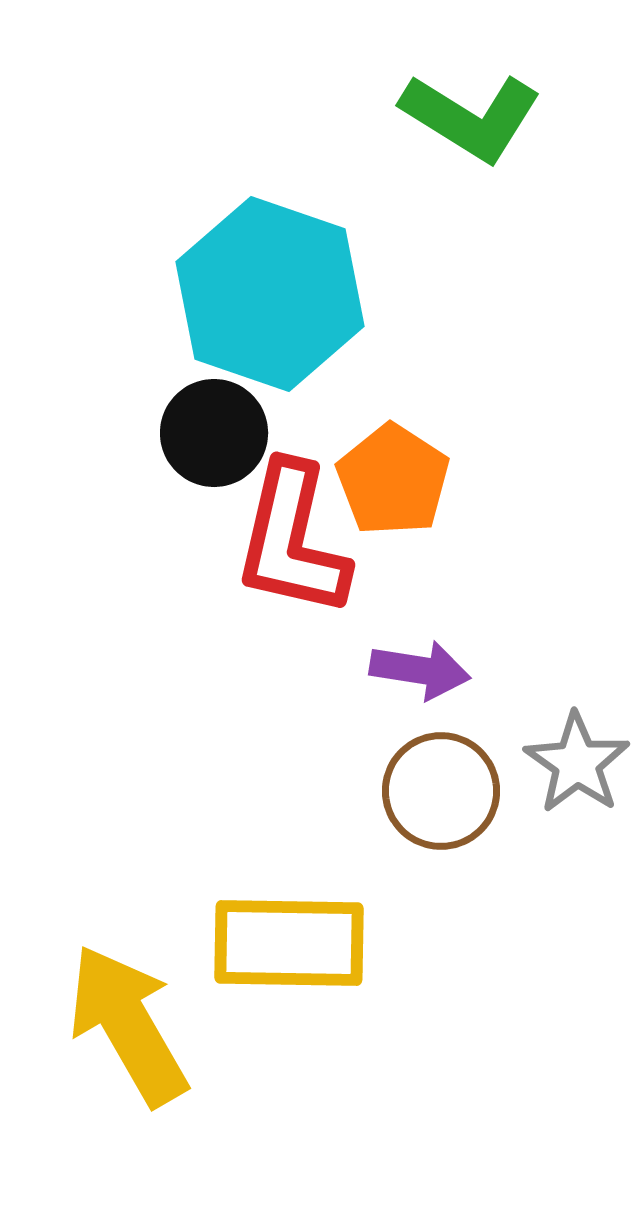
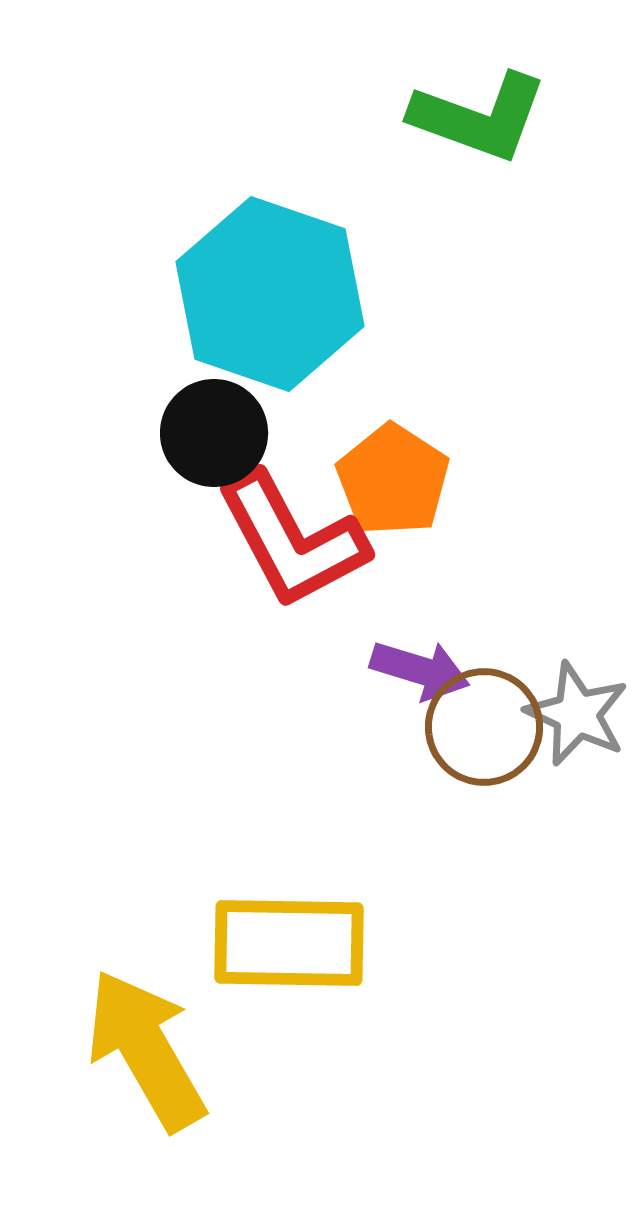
green L-shape: moved 8 px right; rotated 12 degrees counterclockwise
red L-shape: rotated 41 degrees counterclockwise
purple arrow: rotated 8 degrees clockwise
gray star: moved 49 px up; rotated 10 degrees counterclockwise
brown circle: moved 43 px right, 64 px up
yellow arrow: moved 18 px right, 25 px down
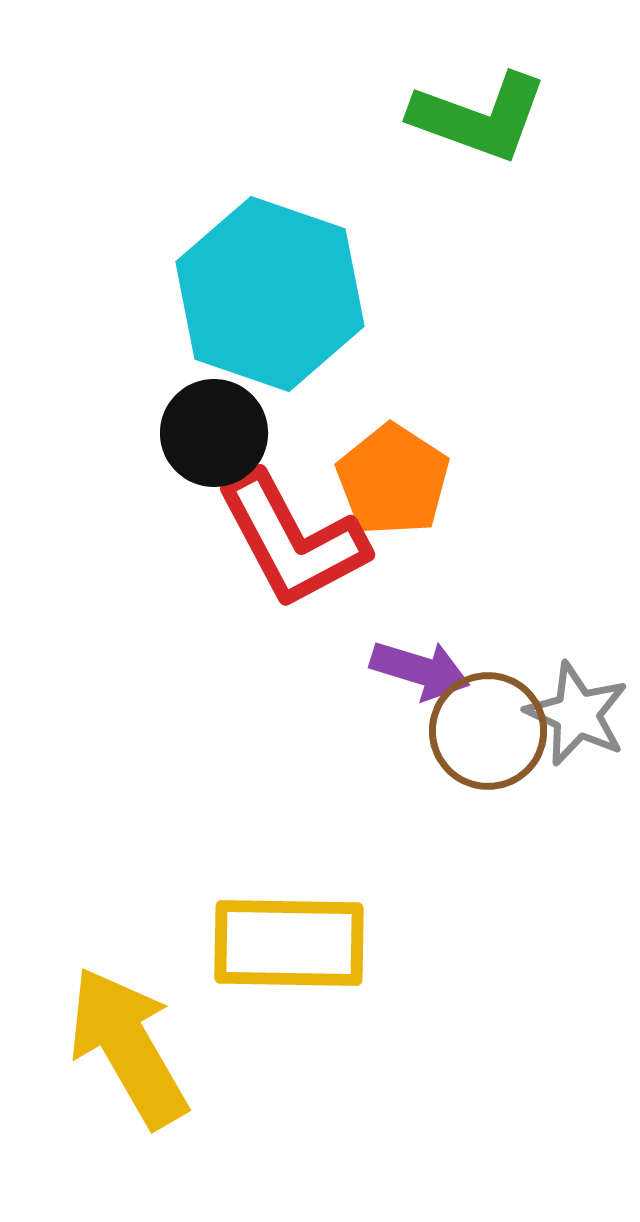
brown circle: moved 4 px right, 4 px down
yellow arrow: moved 18 px left, 3 px up
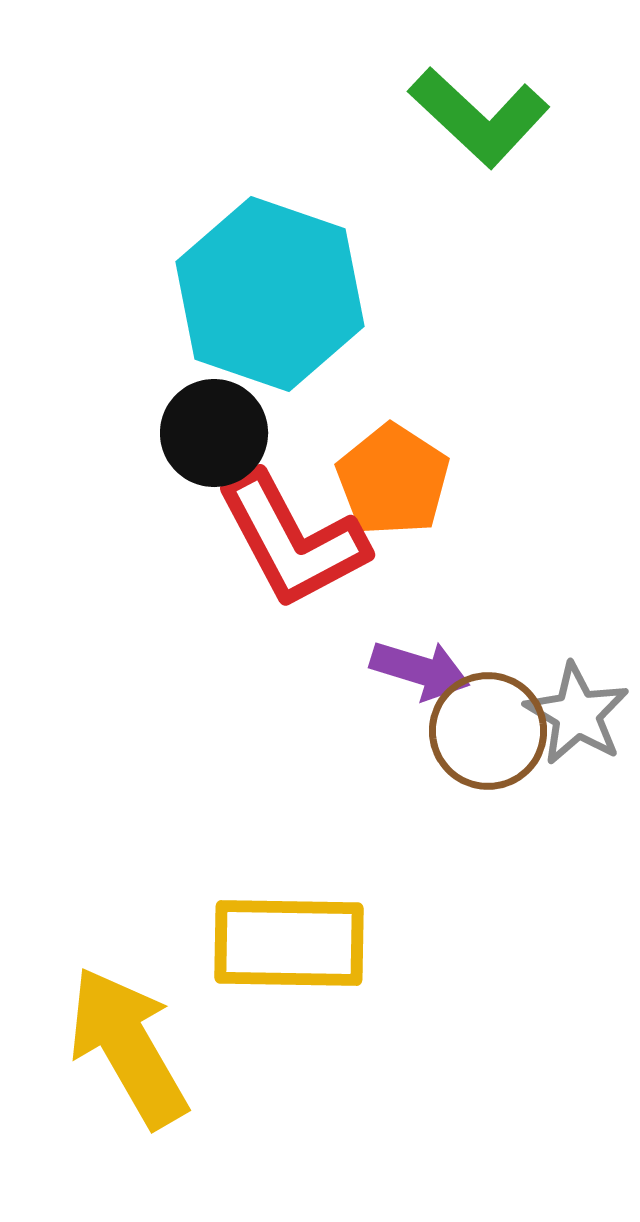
green L-shape: rotated 23 degrees clockwise
gray star: rotated 6 degrees clockwise
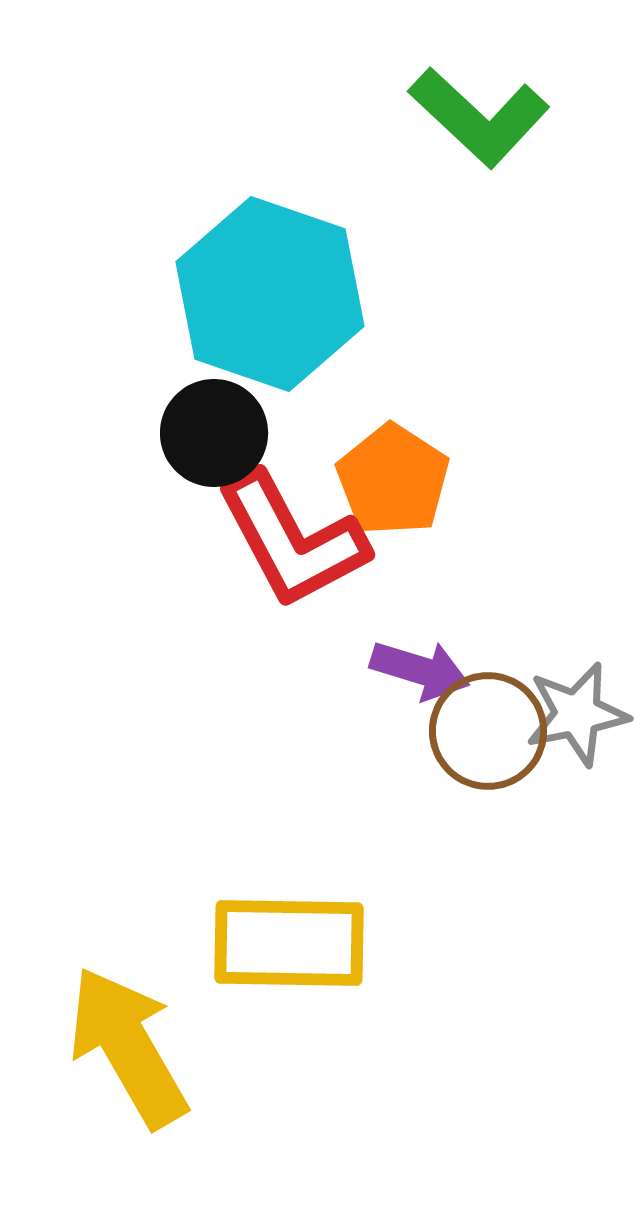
gray star: rotated 30 degrees clockwise
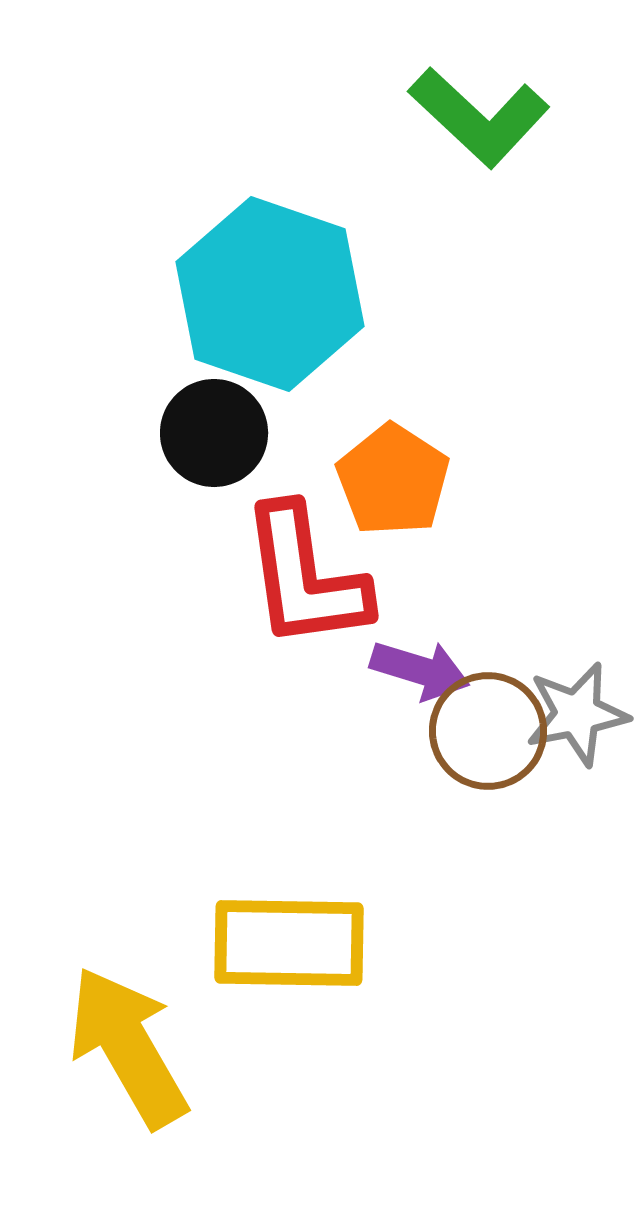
red L-shape: moved 13 px right, 37 px down; rotated 20 degrees clockwise
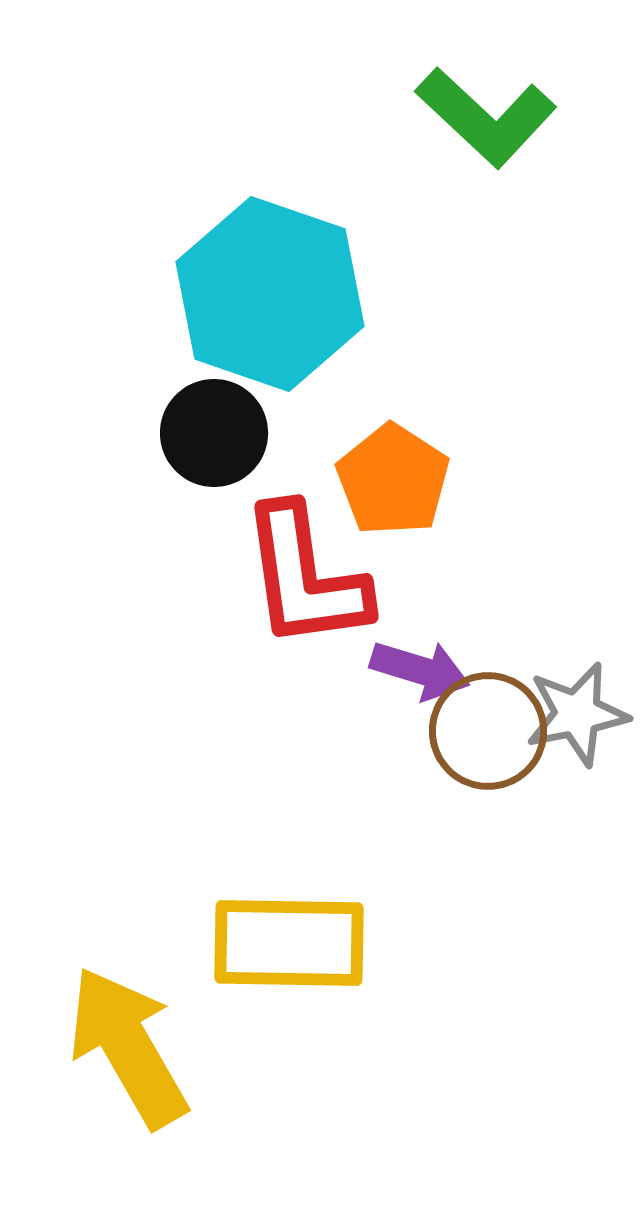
green L-shape: moved 7 px right
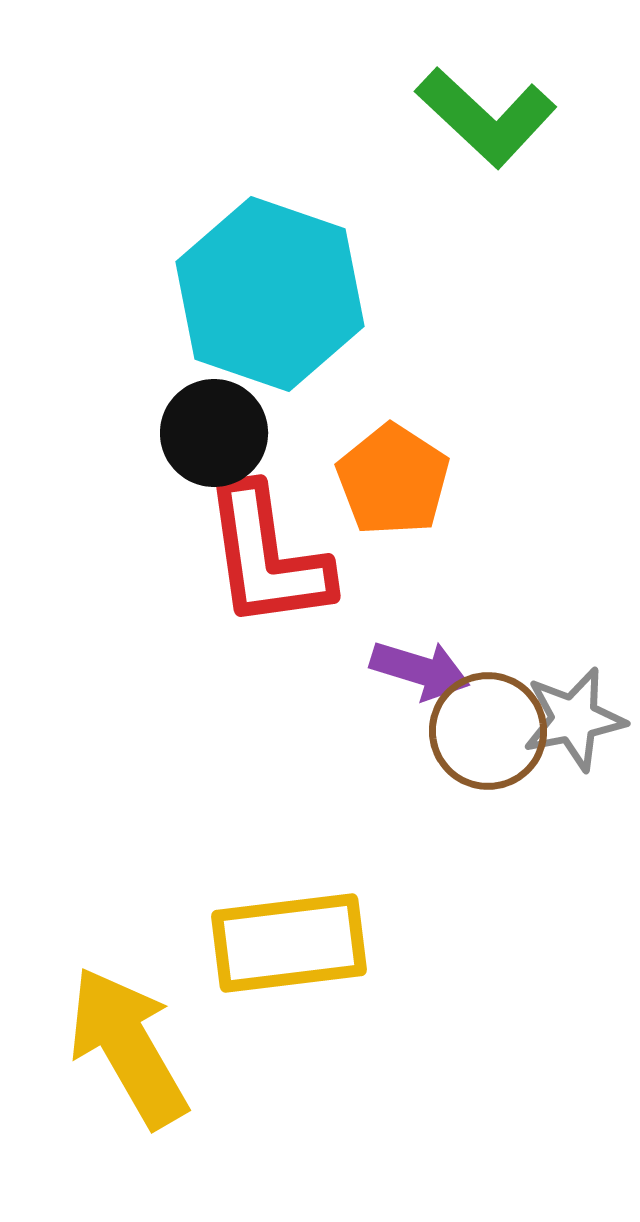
red L-shape: moved 38 px left, 20 px up
gray star: moved 3 px left, 5 px down
yellow rectangle: rotated 8 degrees counterclockwise
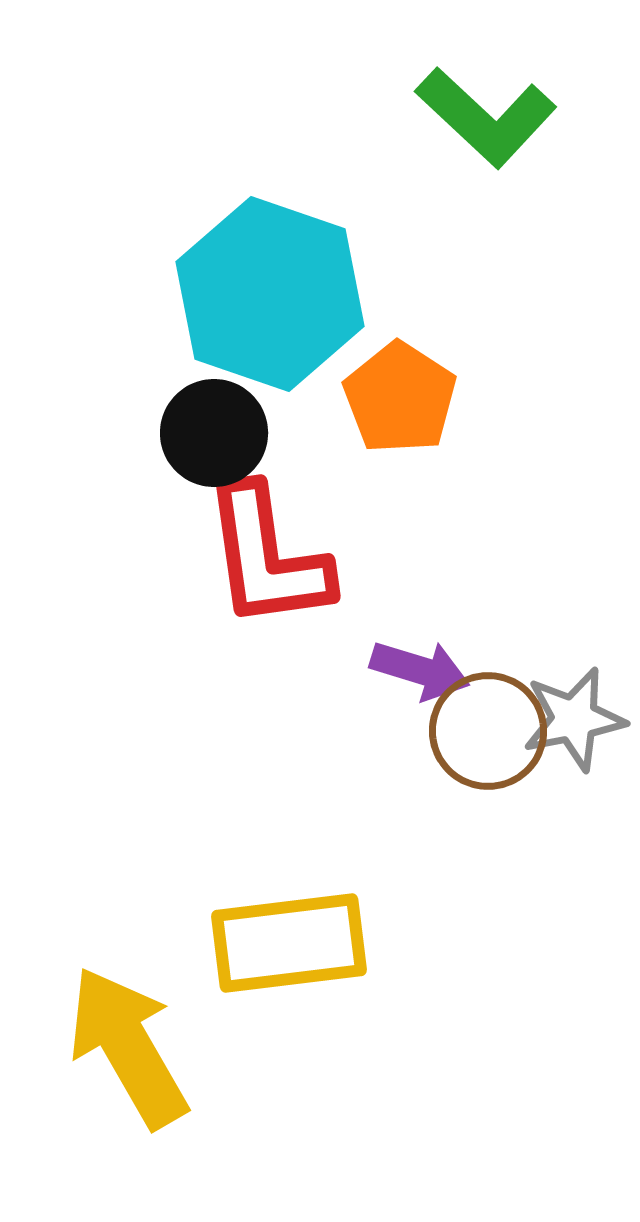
orange pentagon: moved 7 px right, 82 px up
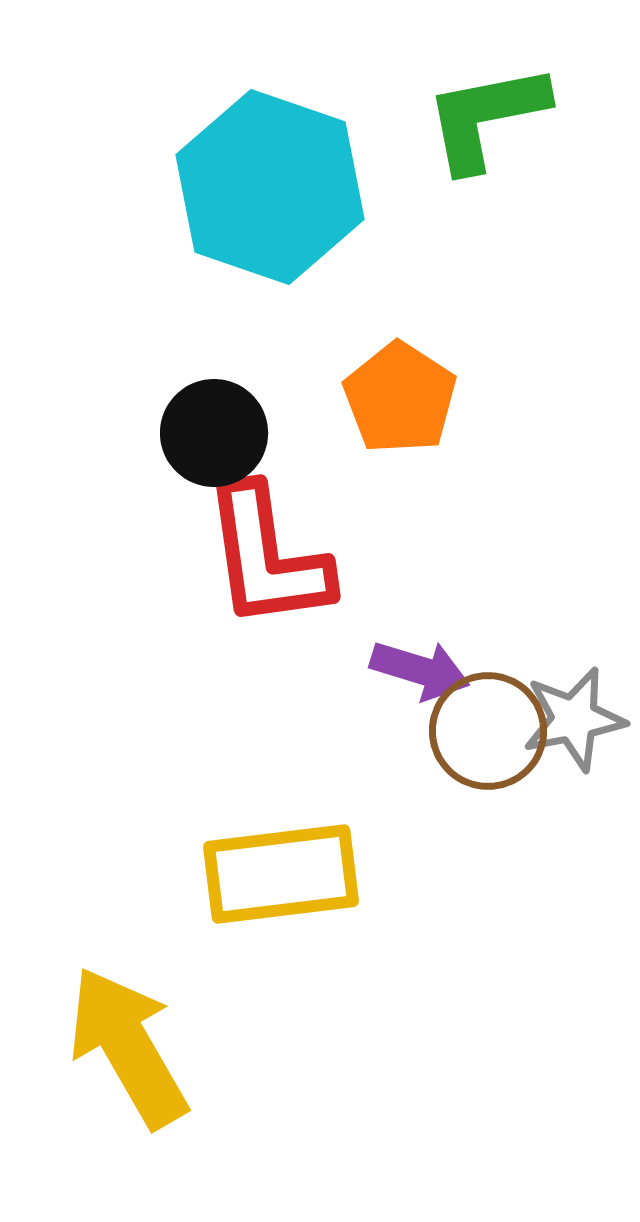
green L-shape: rotated 126 degrees clockwise
cyan hexagon: moved 107 px up
yellow rectangle: moved 8 px left, 69 px up
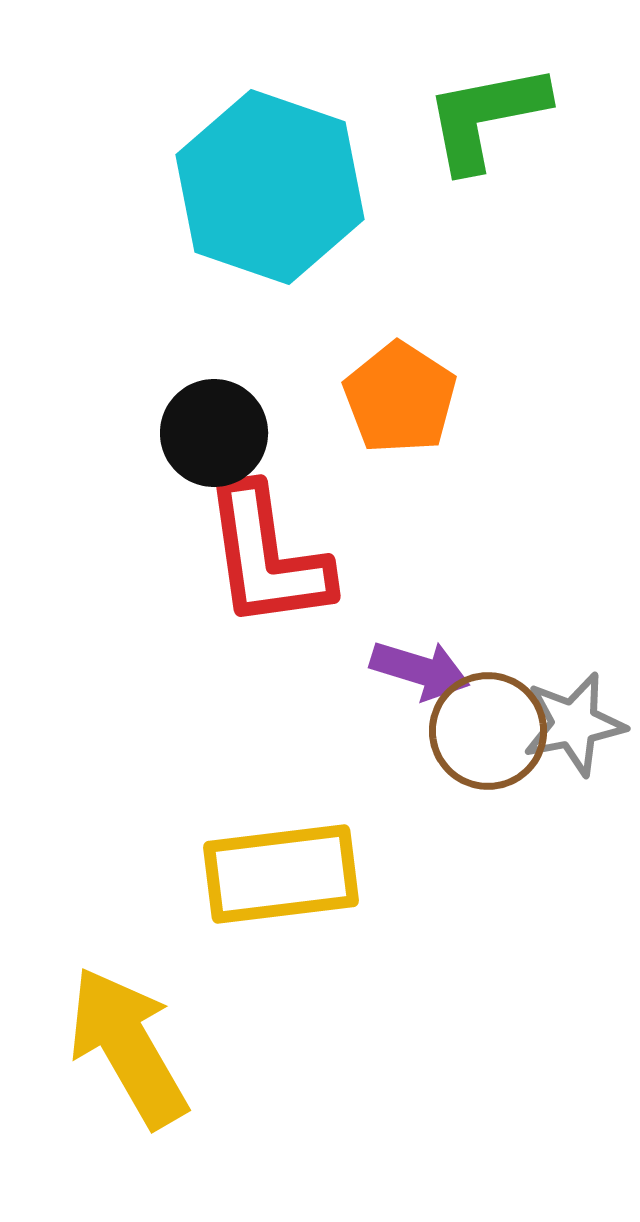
gray star: moved 5 px down
